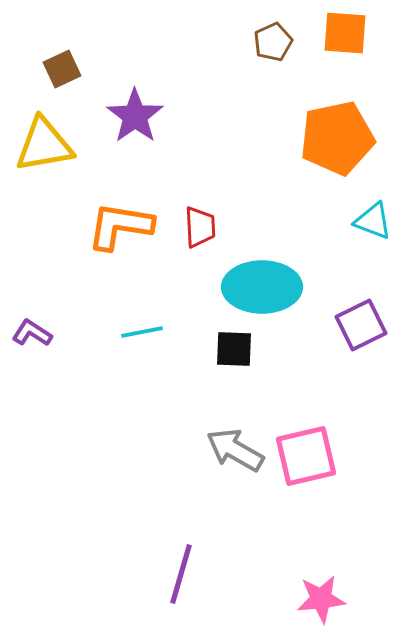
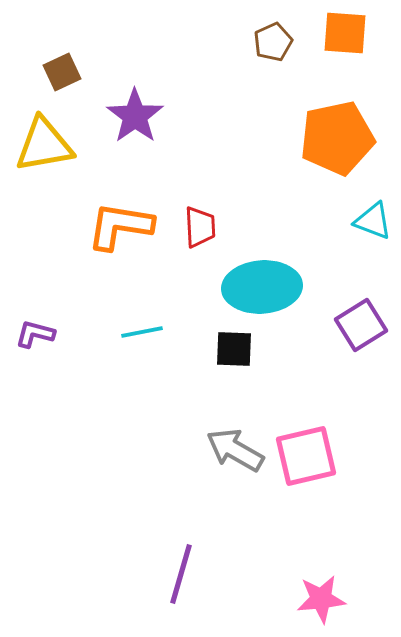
brown square: moved 3 px down
cyan ellipse: rotated 4 degrees counterclockwise
purple square: rotated 6 degrees counterclockwise
purple L-shape: moved 3 px right, 1 px down; rotated 18 degrees counterclockwise
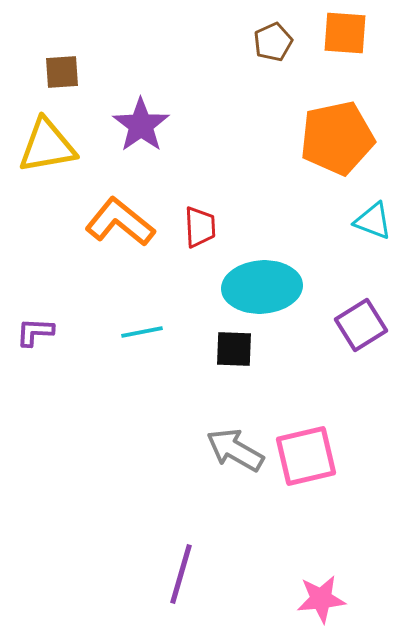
brown square: rotated 21 degrees clockwise
purple star: moved 6 px right, 9 px down
yellow triangle: moved 3 px right, 1 px down
orange L-shape: moved 4 px up; rotated 30 degrees clockwise
purple L-shape: moved 2 px up; rotated 12 degrees counterclockwise
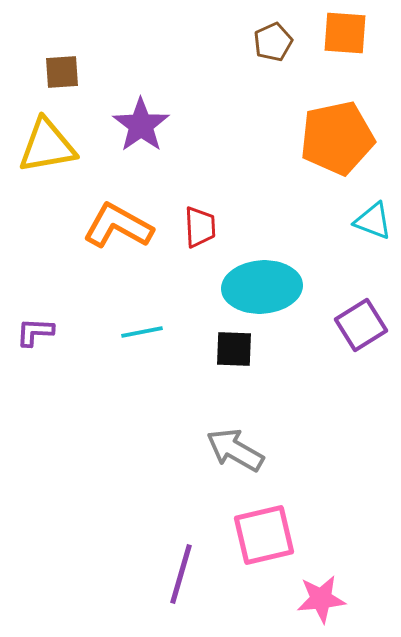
orange L-shape: moved 2 px left, 4 px down; rotated 10 degrees counterclockwise
pink square: moved 42 px left, 79 px down
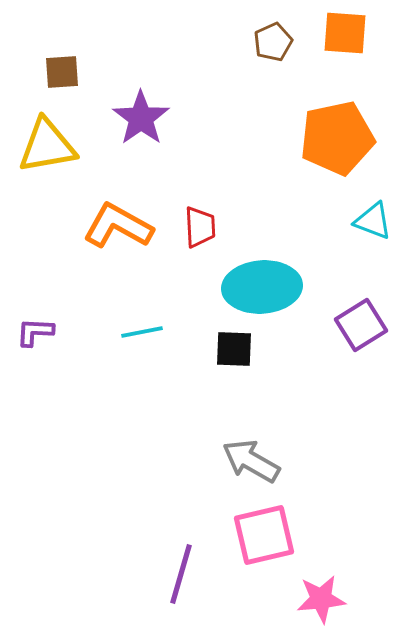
purple star: moved 7 px up
gray arrow: moved 16 px right, 11 px down
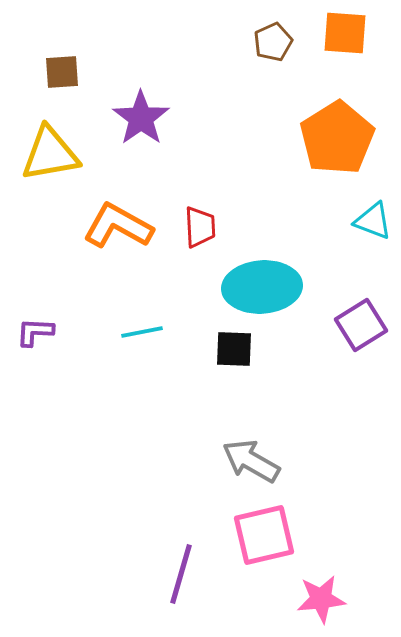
orange pentagon: rotated 20 degrees counterclockwise
yellow triangle: moved 3 px right, 8 px down
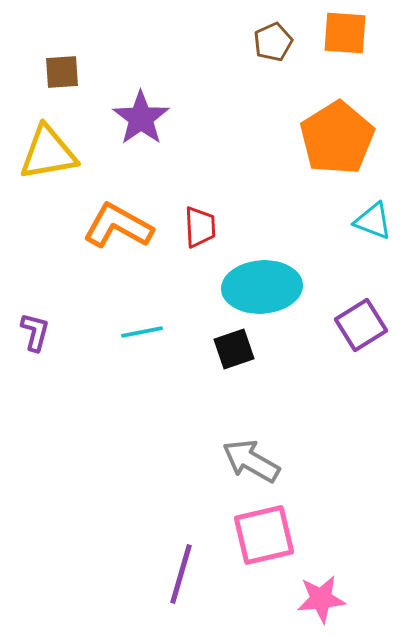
yellow triangle: moved 2 px left, 1 px up
purple L-shape: rotated 102 degrees clockwise
black square: rotated 21 degrees counterclockwise
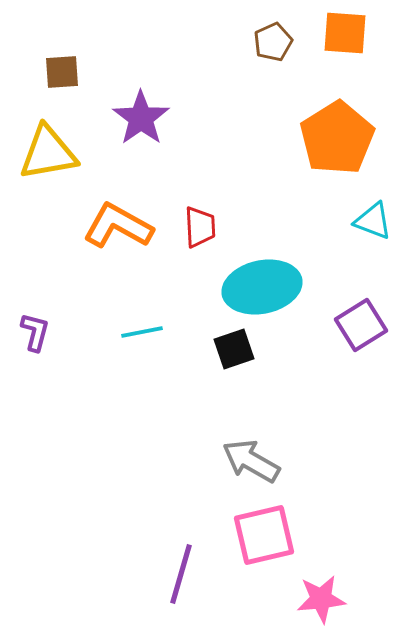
cyan ellipse: rotated 8 degrees counterclockwise
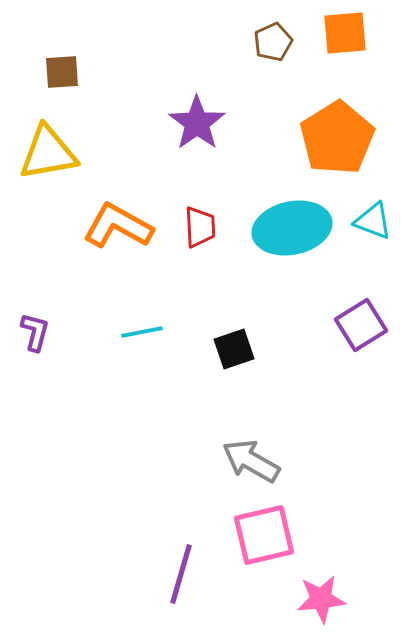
orange square: rotated 9 degrees counterclockwise
purple star: moved 56 px right, 5 px down
cyan ellipse: moved 30 px right, 59 px up
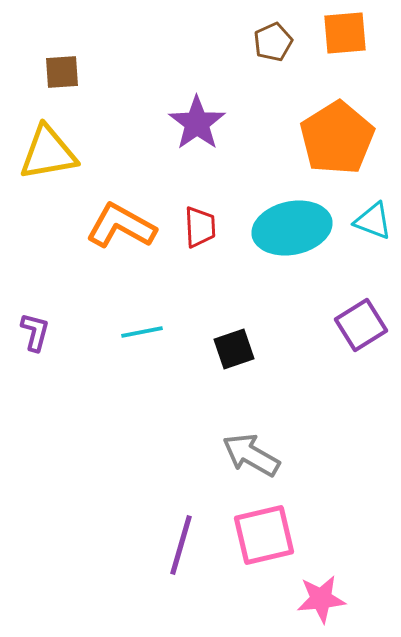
orange L-shape: moved 3 px right
gray arrow: moved 6 px up
purple line: moved 29 px up
